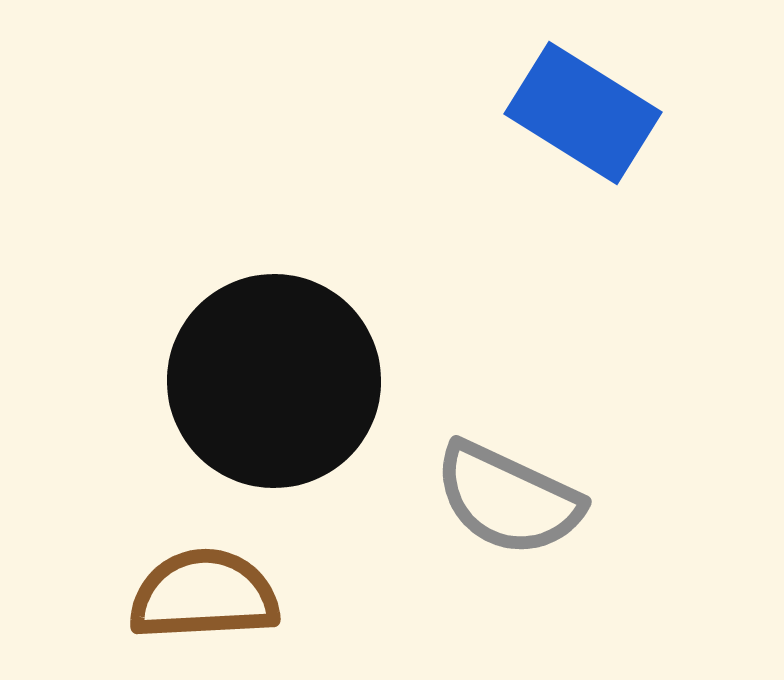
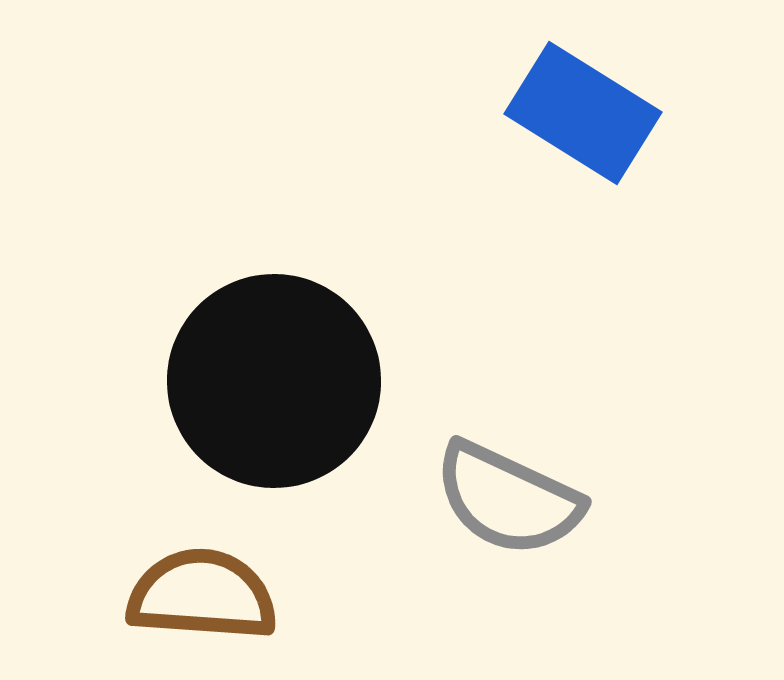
brown semicircle: moved 2 px left; rotated 7 degrees clockwise
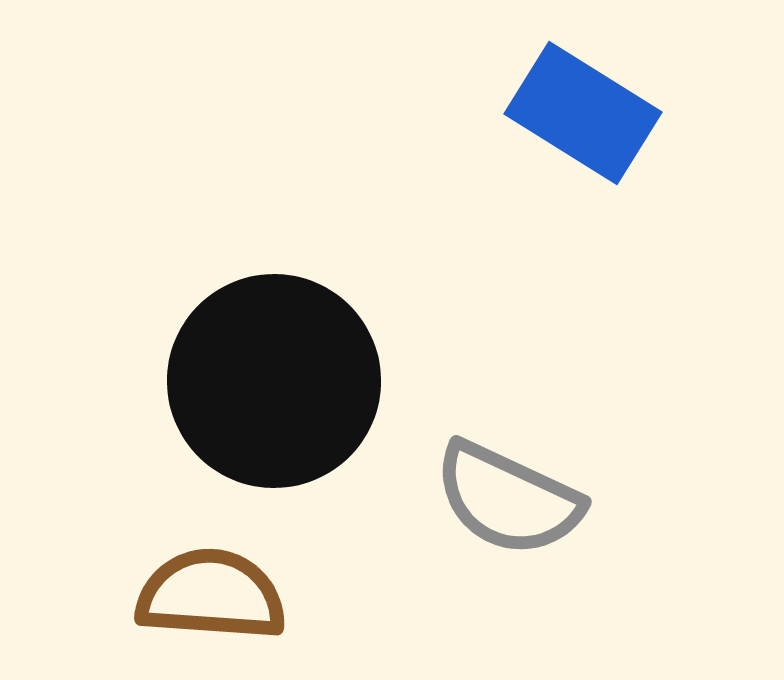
brown semicircle: moved 9 px right
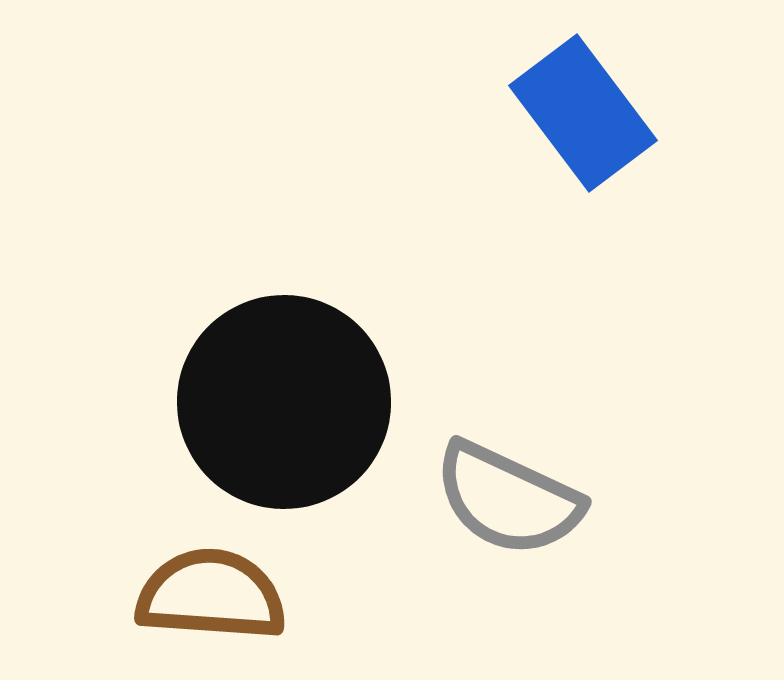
blue rectangle: rotated 21 degrees clockwise
black circle: moved 10 px right, 21 px down
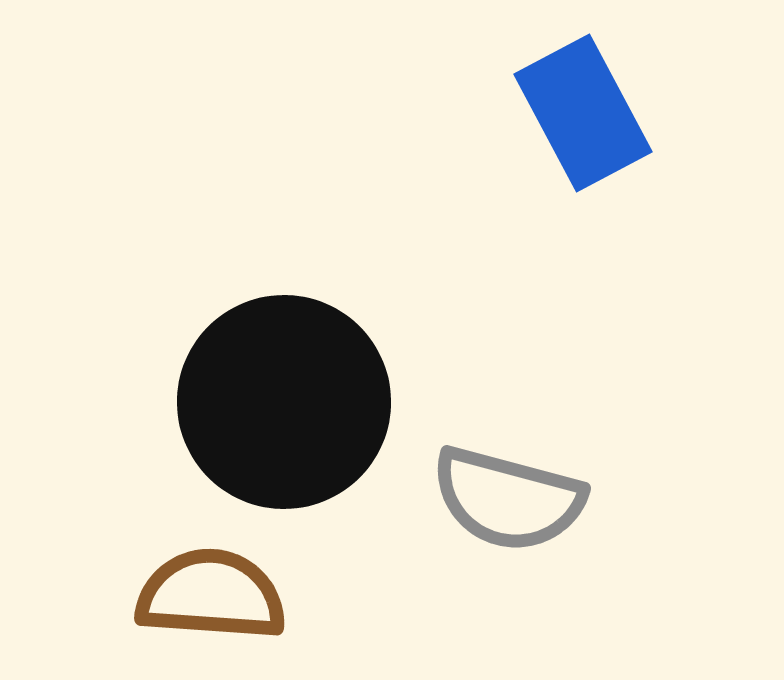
blue rectangle: rotated 9 degrees clockwise
gray semicircle: rotated 10 degrees counterclockwise
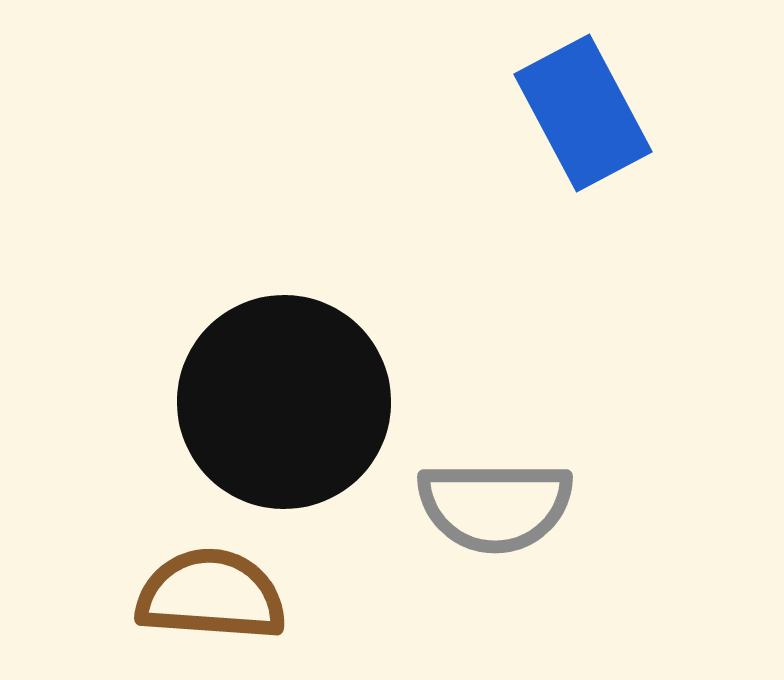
gray semicircle: moved 13 px left, 7 px down; rotated 15 degrees counterclockwise
